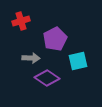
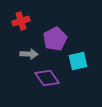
gray arrow: moved 2 px left, 4 px up
purple diamond: rotated 20 degrees clockwise
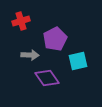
gray arrow: moved 1 px right, 1 px down
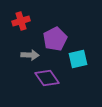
cyan square: moved 2 px up
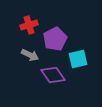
red cross: moved 8 px right, 4 px down
gray arrow: rotated 24 degrees clockwise
purple diamond: moved 6 px right, 3 px up
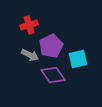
purple pentagon: moved 4 px left, 7 px down
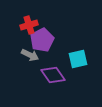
purple pentagon: moved 9 px left, 6 px up
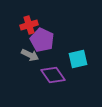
purple pentagon: rotated 20 degrees counterclockwise
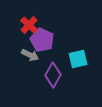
red cross: rotated 30 degrees counterclockwise
purple diamond: rotated 65 degrees clockwise
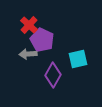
gray arrow: moved 2 px left, 1 px up; rotated 150 degrees clockwise
